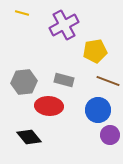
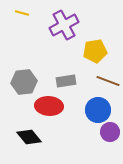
gray rectangle: moved 2 px right, 1 px down; rotated 24 degrees counterclockwise
purple circle: moved 3 px up
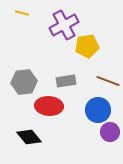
yellow pentagon: moved 8 px left, 5 px up
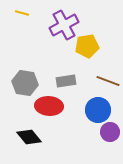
gray hexagon: moved 1 px right, 1 px down; rotated 15 degrees clockwise
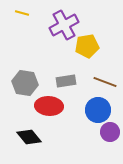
brown line: moved 3 px left, 1 px down
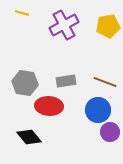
yellow pentagon: moved 21 px right, 20 px up
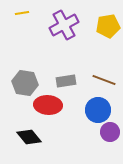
yellow line: rotated 24 degrees counterclockwise
brown line: moved 1 px left, 2 px up
red ellipse: moved 1 px left, 1 px up
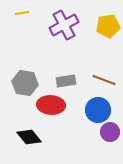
red ellipse: moved 3 px right
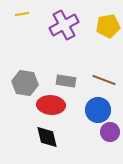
yellow line: moved 1 px down
gray rectangle: rotated 18 degrees clockwise
black diamond: moved 18 px right; rotated 25 degrees clockwise
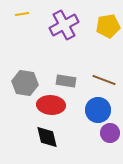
purple circle: moved 1 px down
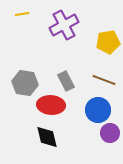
yellow pentagon: moved 16 px down
gray rectangle: rotated 54 degrees clockwise
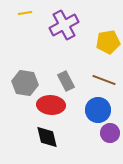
yellow line: moved 3 px right, 1 px up
